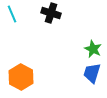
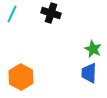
cyan line: rotated 48 degrees clockwise
blue trapezoid: moved 3 px left; rotated 15 degrees counterclockwise
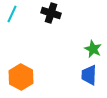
blue trapezoid: moved 2 px down
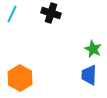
orange hexagon: moved 1 px left, 1 px down
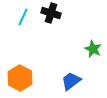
cyan line: moved 11 px right, 3 px down
blue trapezoid: moved 18 px left, 6 px down; rotated 50 degrees clockwise
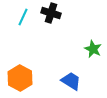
blue trapezoid: rotated 70 degrees clockwise
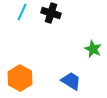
cyan line: moved 1 px left, 5 px up
